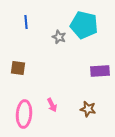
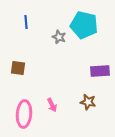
brown star: moved 7 px up
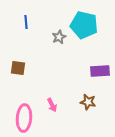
gray star: rotated 24 degrees clockwise
pink ellipse: moved 4 px down
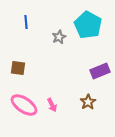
cyan pentagon: moved 4 px right; rotated 16 degrees clockwise
purple rectangle: rotated 18 degrees counterclockwise
brown star: rotated 28 degrees clockwise
pink ellipse: moved 13 px up; rotated 60 degrees counterclockwise
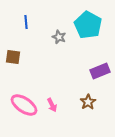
gray star: rotated 24 degrees counterclockwise
brown square: moved 5 px left, 11 px up
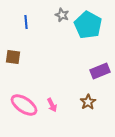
gray star: moved 3 px right, 22 px up
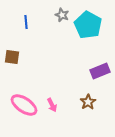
brown square: moved 1 px left
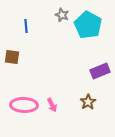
blue line: moved 4 px down
pink ellipse: rotated 32 degrees counterclockwise
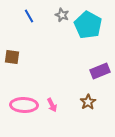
blue line: moved 3 px right, 10 px up; rotated 24 degrees counterclockwise
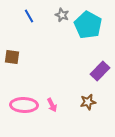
purple rectangle: rotated 24 degrees counterclockwise
brown star: rotated 21 degrees clockwise
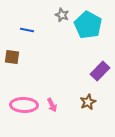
blue line: moved 2 px left, 14 px down; rotated 48 degrees counterclockwise
brown star: rotated 14 degrees counterclockwise
